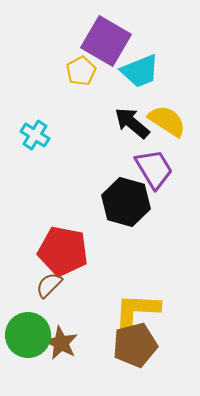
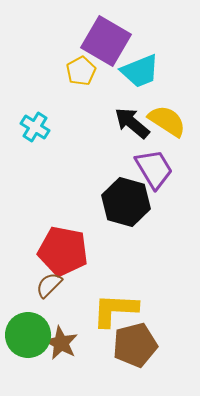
cyan cross: moved 8 px up
yellow L-shape: moved 22 px left
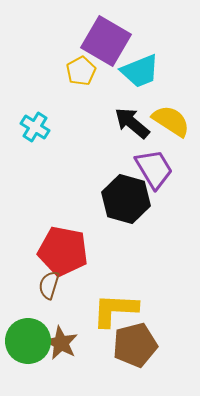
yellow semicircle: moved 4 px right
black hexagon: moved 3 px up
brown semicircle: rotated 28 degrees counterclockwise
green circle: moved 6 px down
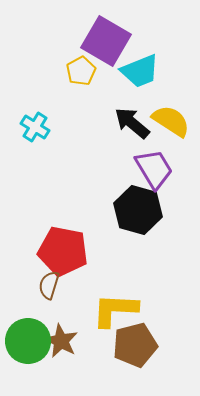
black hexagon: moved 12 px right, 11 px down
brown star: moved 2 px up
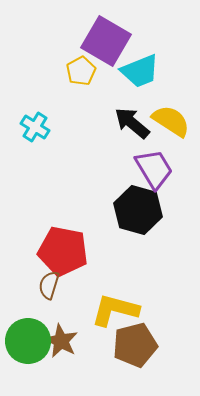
yellow L-shape: rotated 12 degrees clockwise
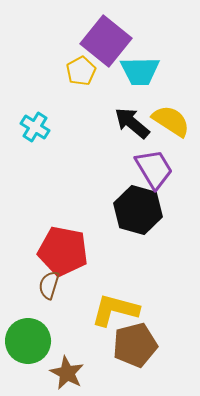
purple square: rotated 9 degrees clockwise
cyan trapezoid: rotated 21 degrees clockwise
brown star: moved 6 px right, 32 px down
